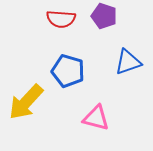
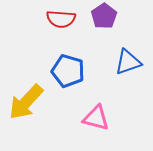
purple pentagon: rotated 20 degrees clockwise
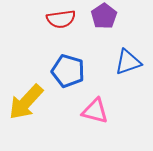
red semicircle: rotated 12 degrees counterclockwise
pink triangle: moved 1 px left, 7 px up
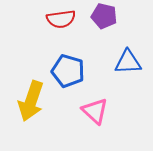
purple pentagon: rotated 25 degrees counterclockwise
blue triangle: rotated 16 degrees clockwise
yellow arrow: moved 5 px right, 1 px up; rotated 24 degrees counterclockwise
pink triangle: rotated 28 degrees clockwise
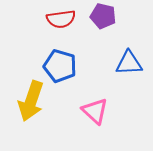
purple pentagon: moved 1 px left
blue triangle: moved 1 px right, 1 px down
blue pentagon: moved 8 px left, 5 px up
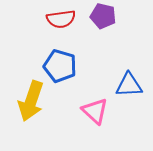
blue triangle: moved 22 px down
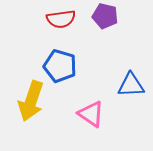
purple pentagon: moved 2 px right
blue triangle: moved 2 px right
pink triangle: moved 4 px left, 3 px down; rotated 8 degrees counterclockwise
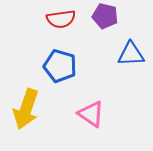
blue triangle: moved 31 px up
yellow arrow: moved 5 px left, 8 px down
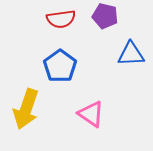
blue pentagon: rotated 20 degrees clockwise
